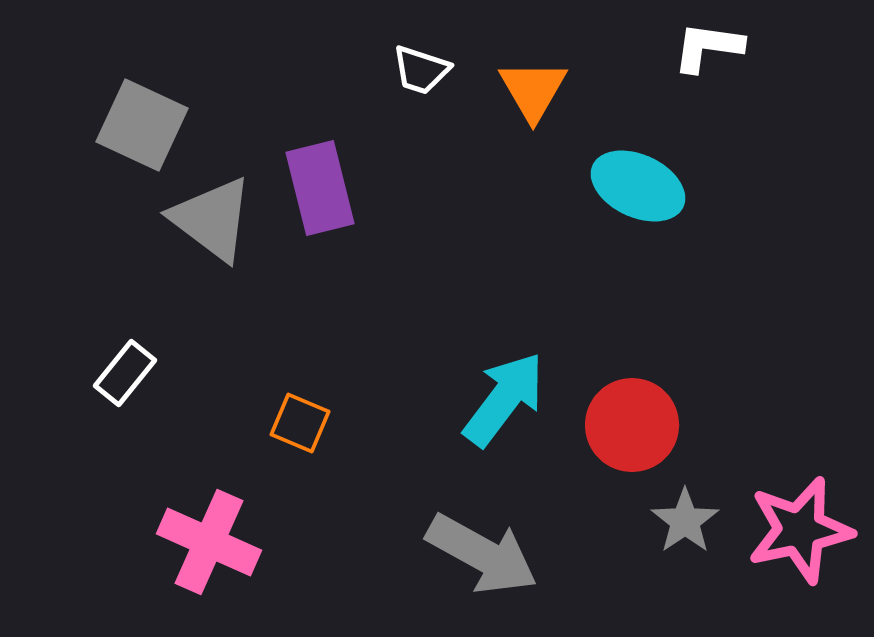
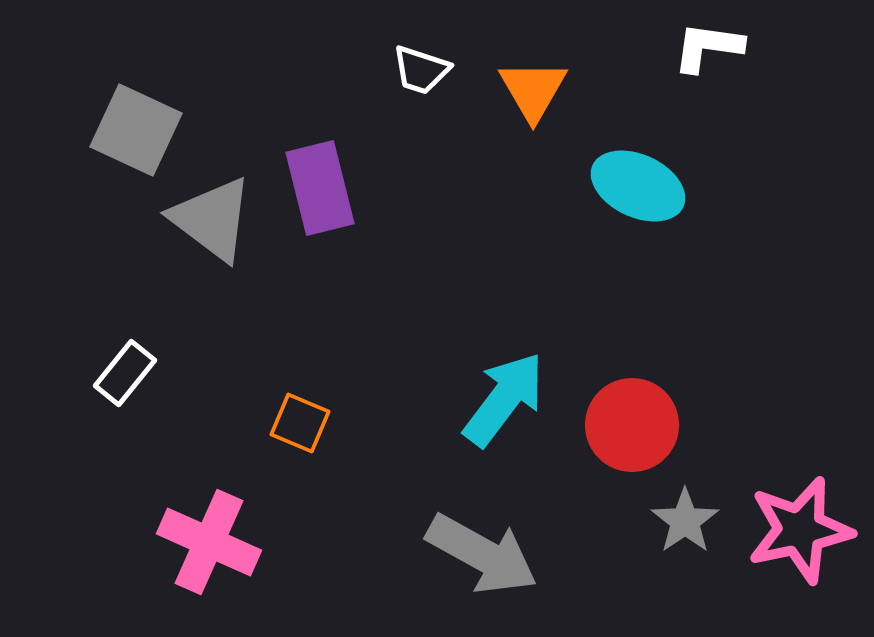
gray square: moved 6 px left, 5 px down
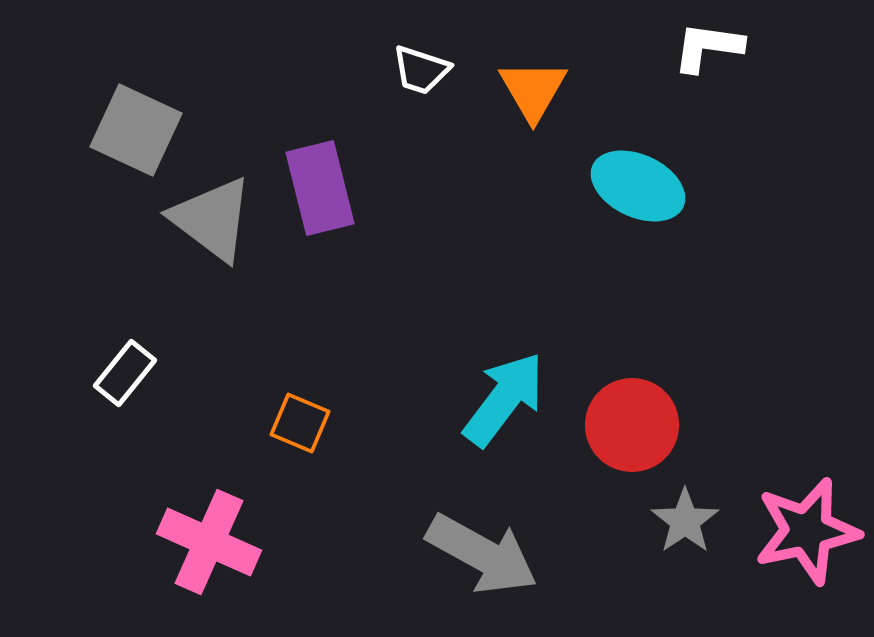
pink star: moved 7 px right, 1 px down
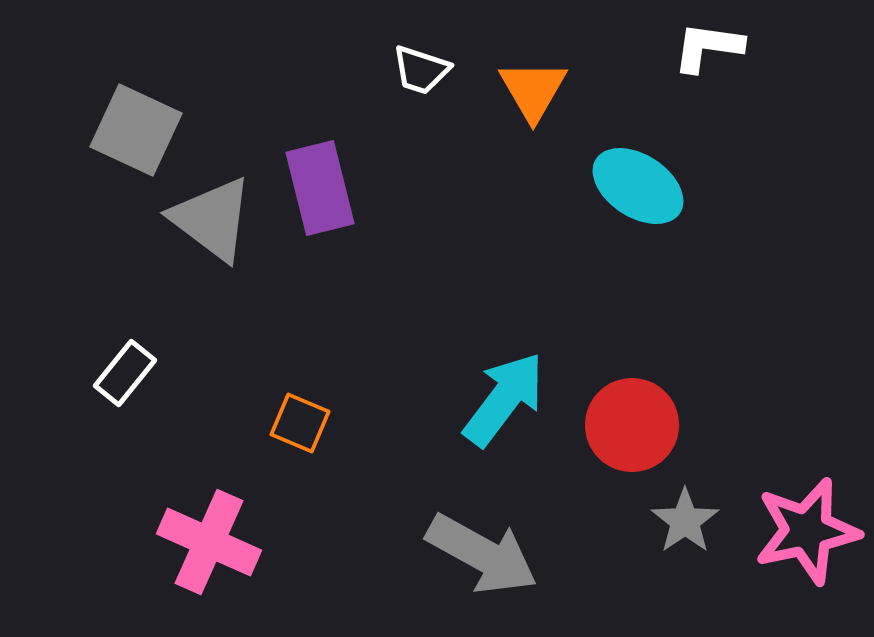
cyan ellipse: rotated 8 degrees clockwise
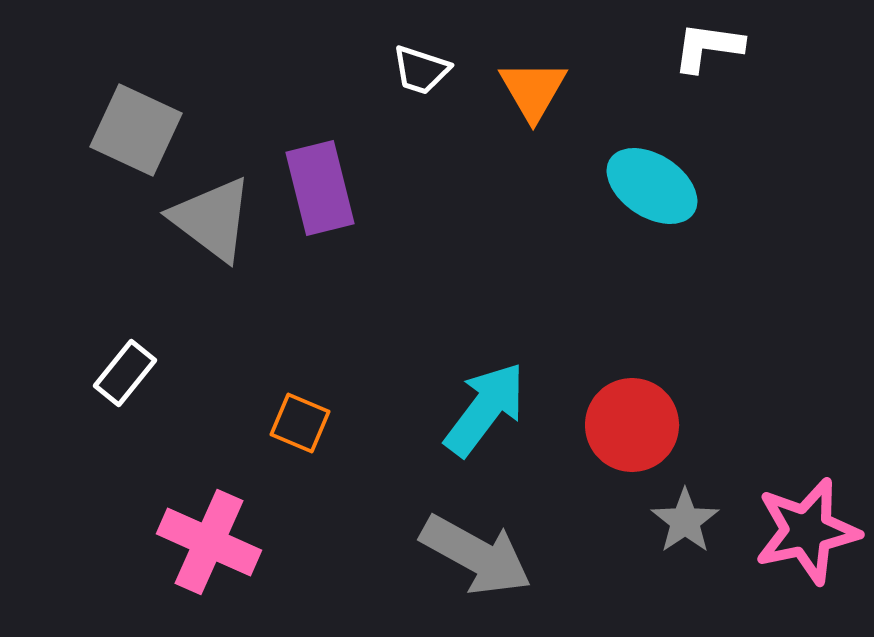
cyan ellipse: moved 14 px right
cyan arrow: moved 19 px left, 10 px down
gray arrow: moved 6 px left, 1 px down
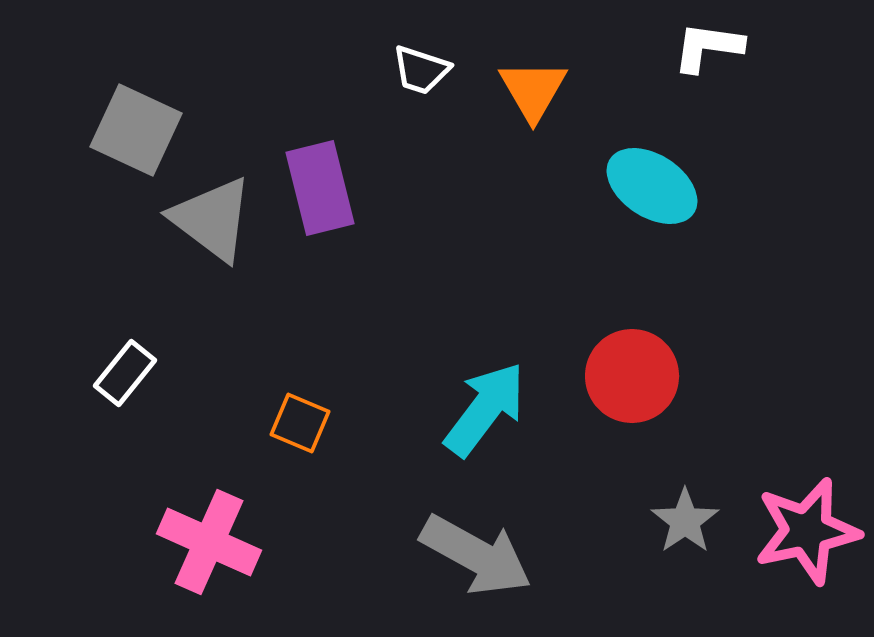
red circle: moved 49 px up
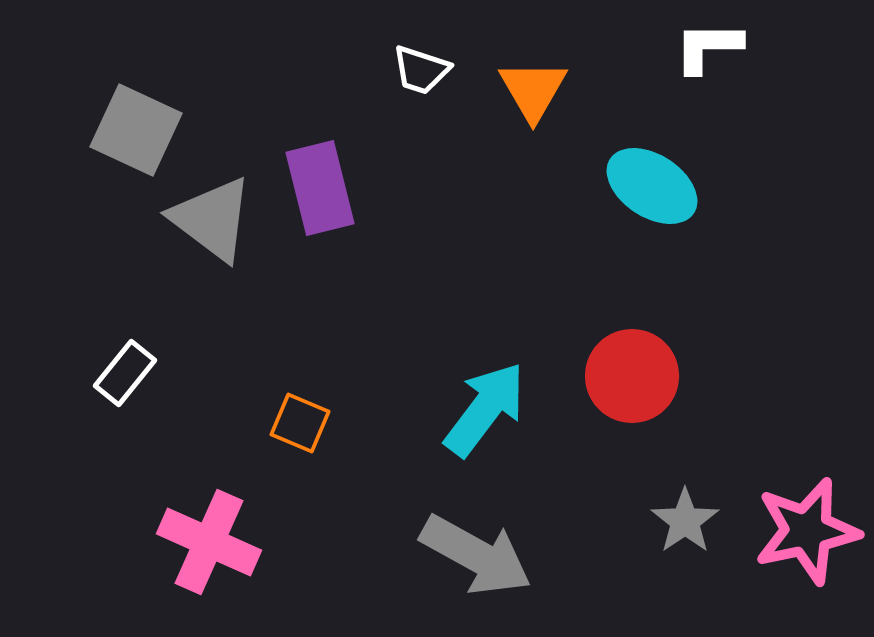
white L-shape: rotated 8 degrees counterclockwise
